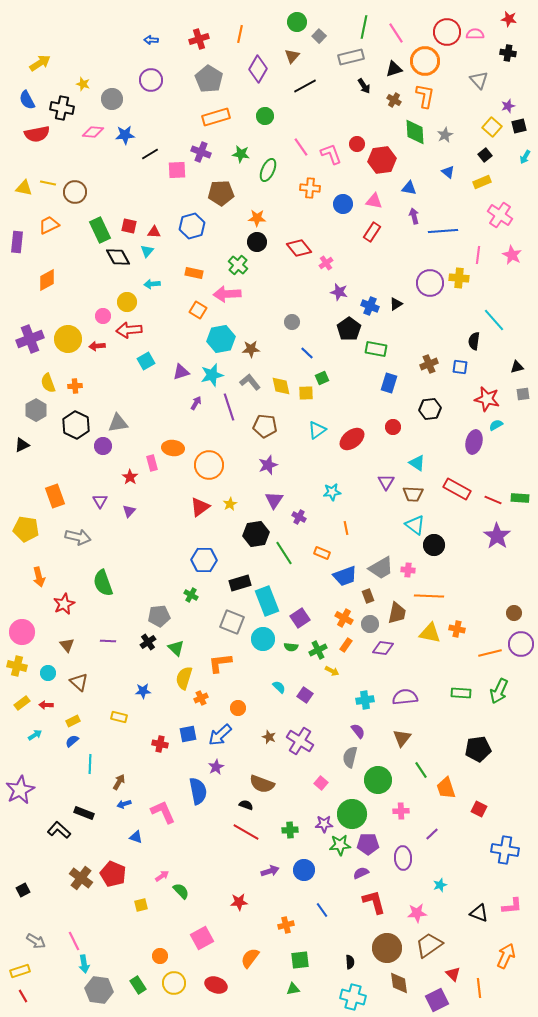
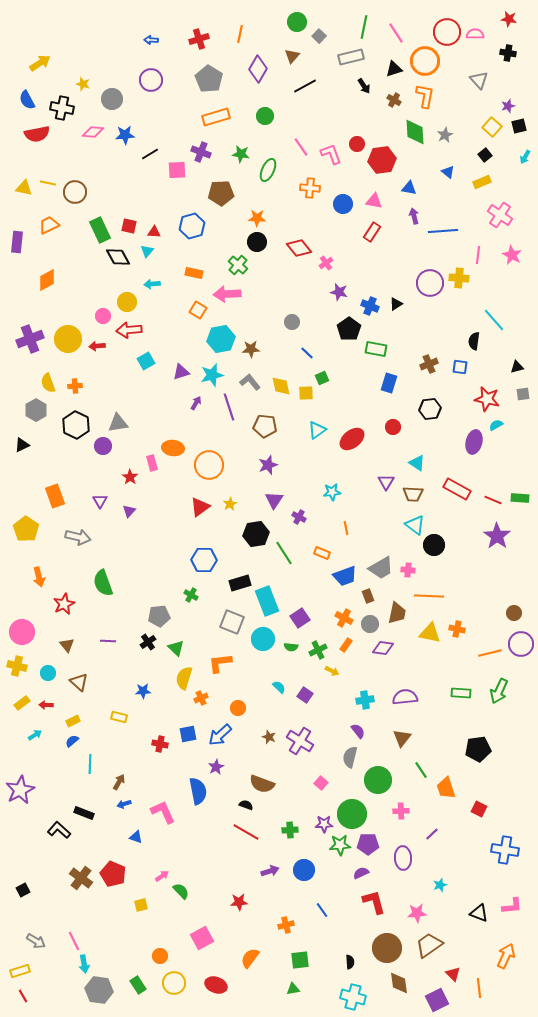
yellow pentagon at (26, 529): rotated 25 degrees clockwise
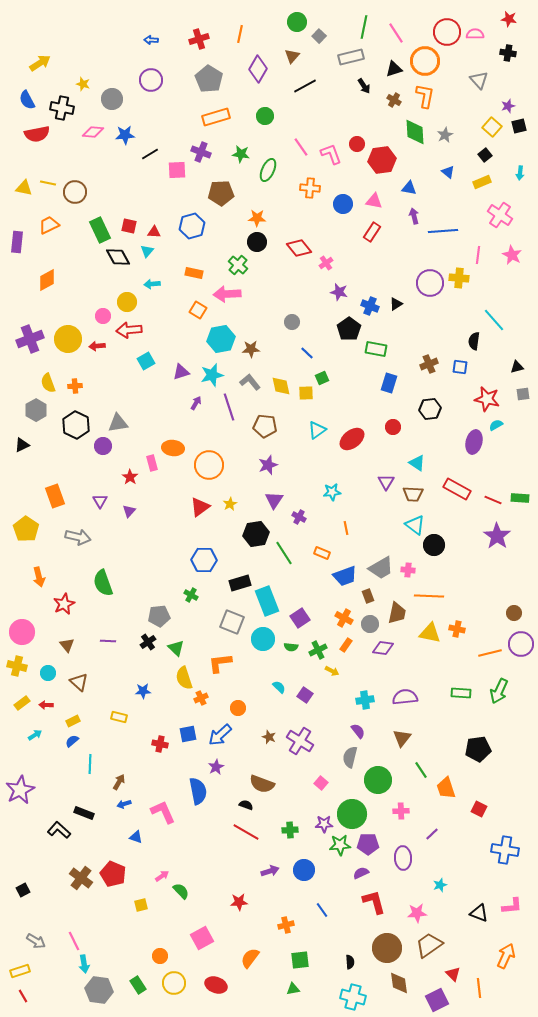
cyan arrow at (525, 157): moved 5 px left, 16 px down; rotated 24 degrees counterclockwise
yellow semicircle at (184, 678): rotated 35 degrees counterclockwise
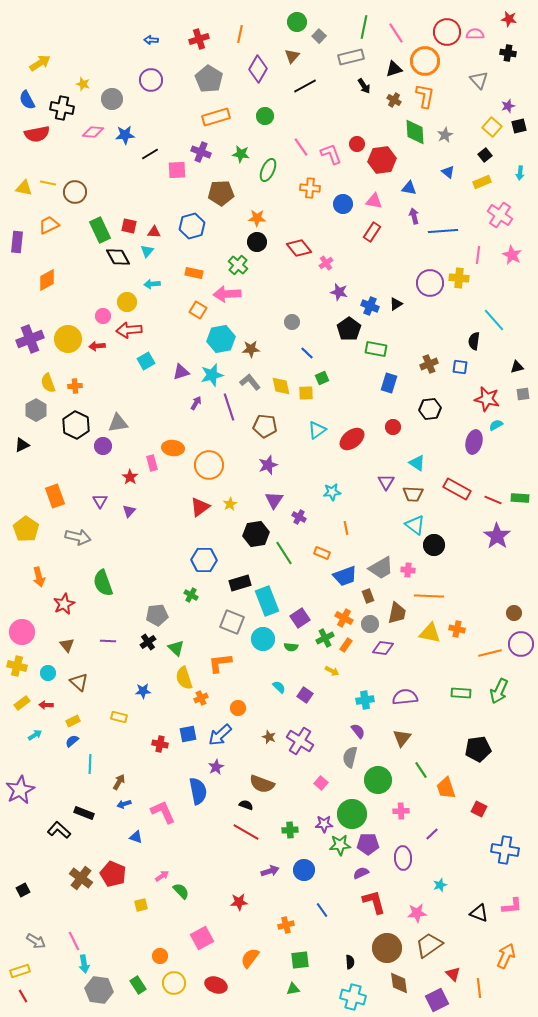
gray pentagon at (159, 616): moved 2 px left, 1 px up
green cross at (318, 650): moved 7 px right, 12 px up
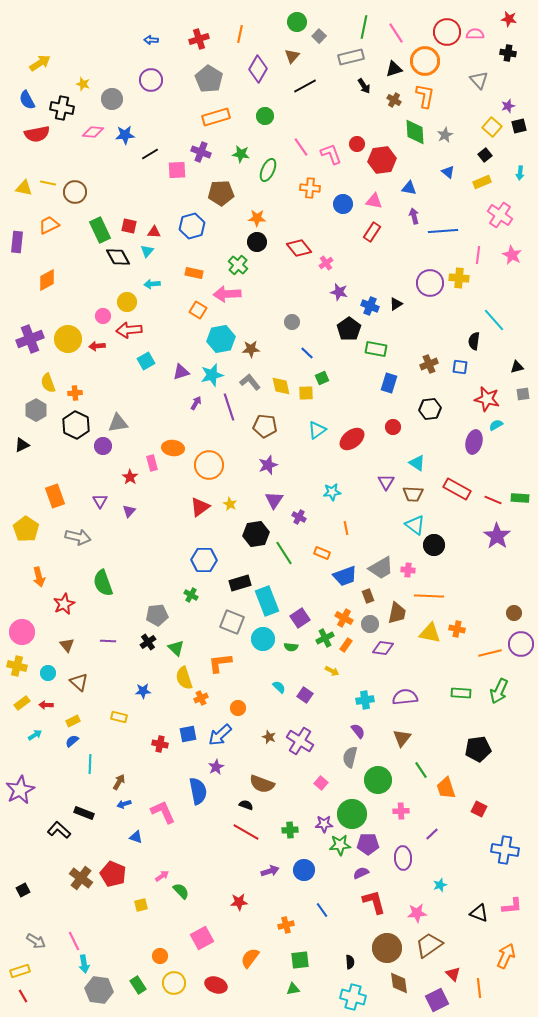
orange cross at (75, 386): moved 7 px down
yellow star at (230, 504): rotated 16 degrees counterclockwise
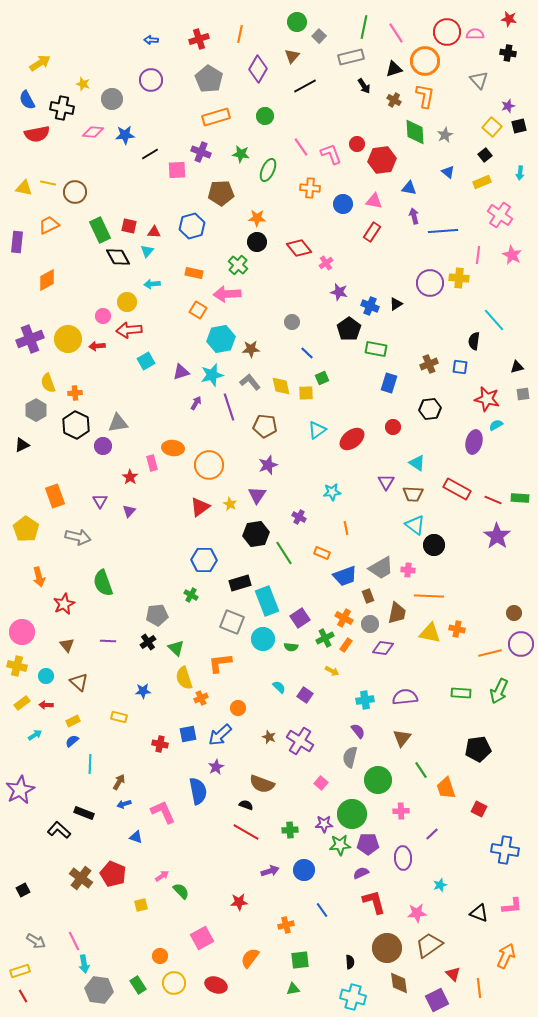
purple triangle at (274, 500): moved 17 px left, 5 px up
cyan circle at (48, 673): moved 2 px left, 3 px down
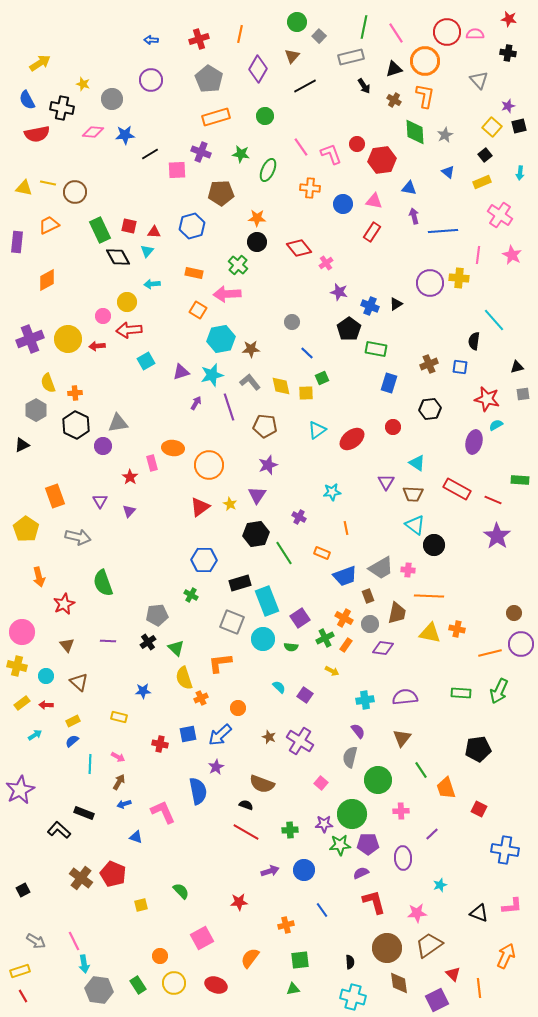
green rectangle at (520, 498): moved 18 px up
pink arrow at (162, 876): moved 44 px left, 119 px up; rotated 64 degrees clockwise
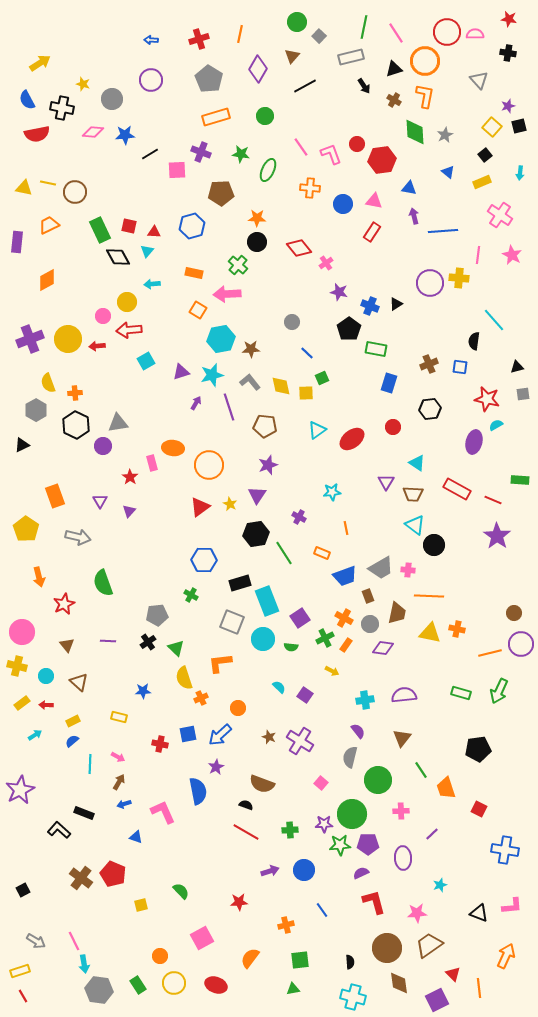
green rectangle at (461, 693): rotated 12 degrees clockwise
purple semicircle at (405, 697): moved 1 px left, 2 px up
